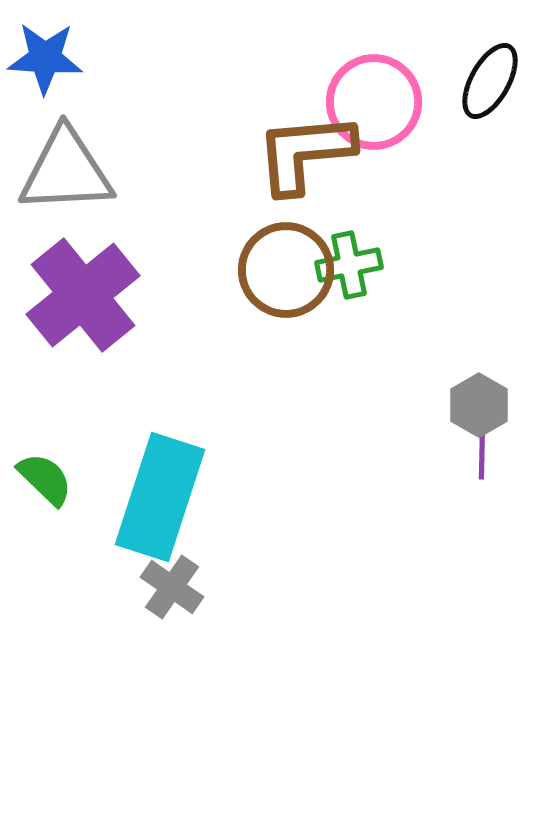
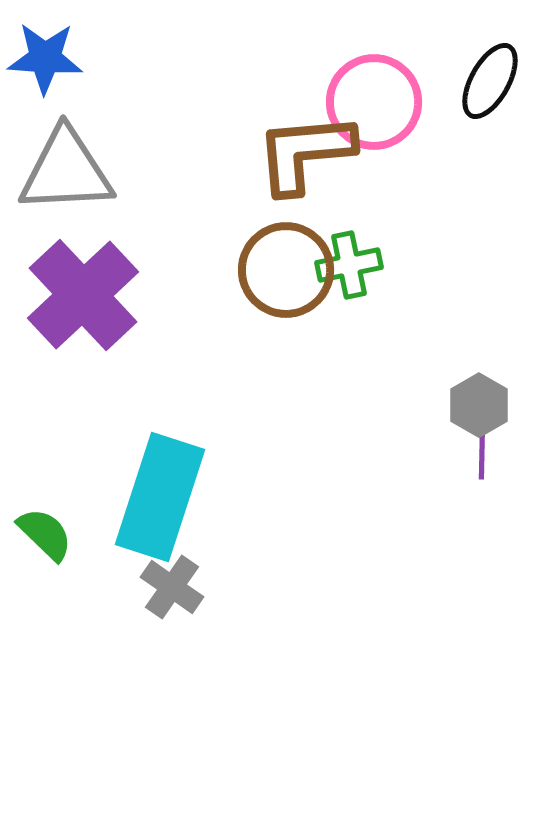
purple cross: rotated 4 degrees counterclockwise
green semicircle: moved 55 px down
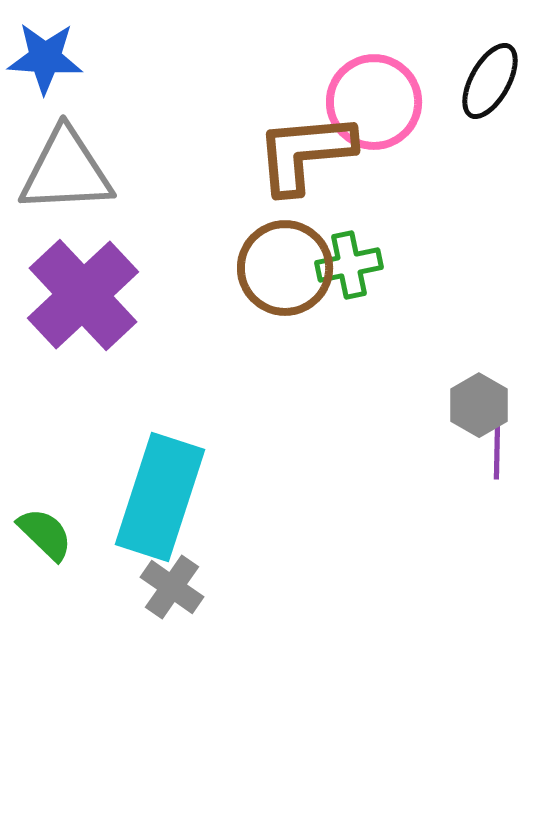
brown circle: moved 1 px left, 2 px up
purple line: moved 15 px right
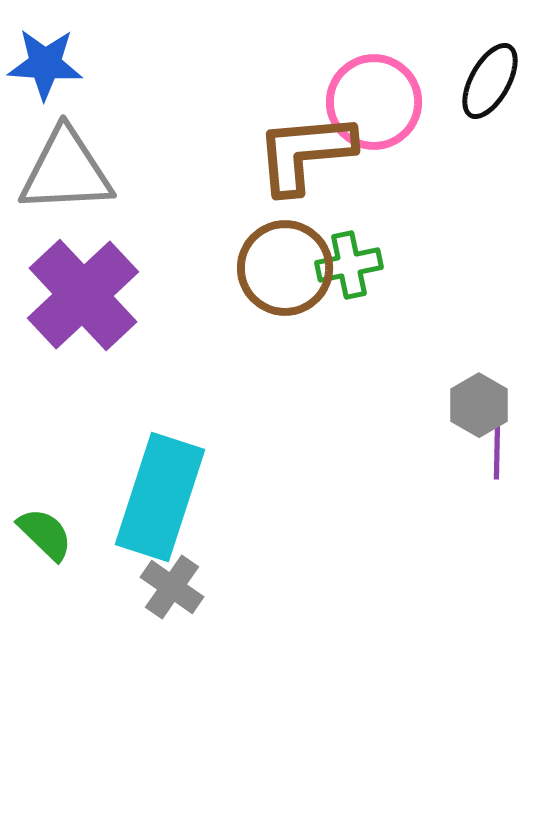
blue star: moved 6 px down
